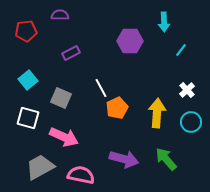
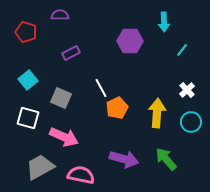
red pentagon: moved 1 px down; rotated 25 degrees clockwise
cyan line: moved 1 px right
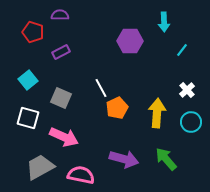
red pentagon: moved 7 px right
purple rectangle: moved 10 px left, 1 px up
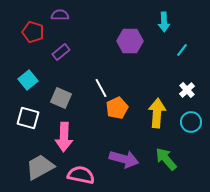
purple rectangle: rotated 12 degrees counterclockwise
pink arrow: rotated 68 degrees clockwise
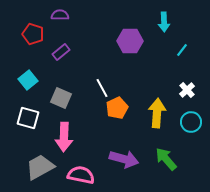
red pentagon: moved 2 px down
white line: moved 1 px right
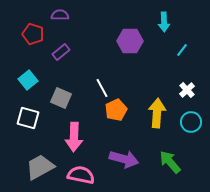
orange pentagon: moved 1 px left, 2 px down
pink arrow: moved 10 px right
green arrow: moved 4 px right, 3 px down
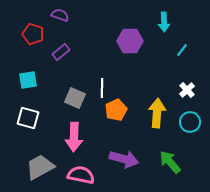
purple semicircle: rotated 18 degrees clockwise
cyan square: rotated 30 degrees clockwise
white line: rotated 30 degrees clockwise
gray square: moved 14 px right
cyan circle: moved 1 px left
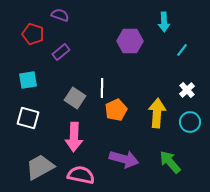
gray square: rotated 10 degrees clockwise
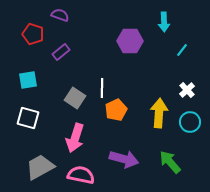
yellow arrow: moved 2 px right
pink arrow: moved 1 px right, 1 px down; rotated 16 degrees clockwise
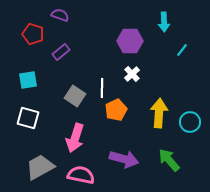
white cross: moved 55 px left, 16 px up
gray square: moved 2 px up
green arrow: moved 1 px left, 2 px up
